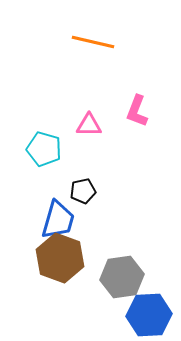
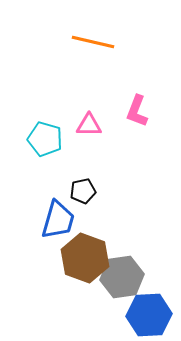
cyan pentagon: moved 1 px right, 10 px up
brown hexagon: moved 25 px right
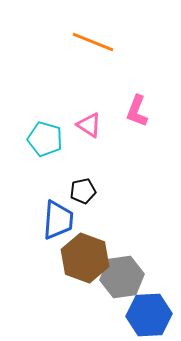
orange line: rotated 9 degrees clockwise
pink triangle: rotated 32 degrees clockwise
blue trapezoid: rotated 12 degrees counterclockwise
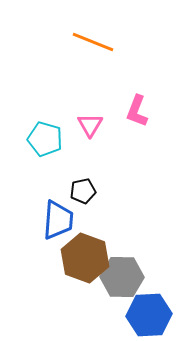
pink triangle: moved 1 px right; rotated 28 degrees clockwise
gray hexagon: rotated 9 degrees clockwise
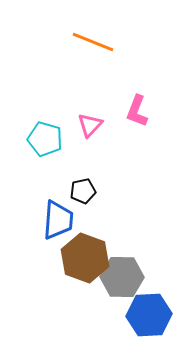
pink triangle: rotated 12 degrees clockwise
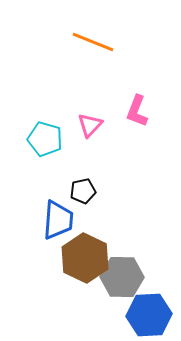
brown hexagon: rotated 6 degrees clockwise
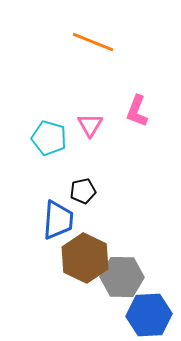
pink triangle: rotated 12 degrees counterclockwise
cyan pentagon: moved 4 px right, 1 px up
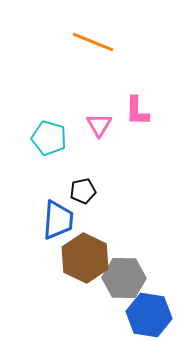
pink L-shape: rotated 20 degrees counterclockwise
pink triangle: moved 9 px right
gray hexagon: moved 2 px right, 1 px down
blue hexagon: rotated 12 degrees clockwise
